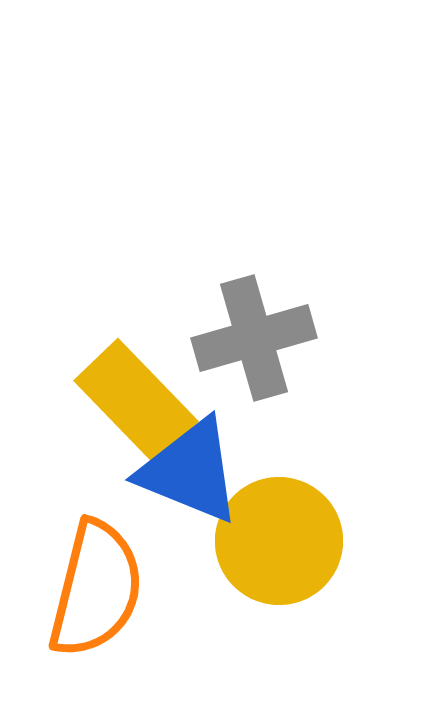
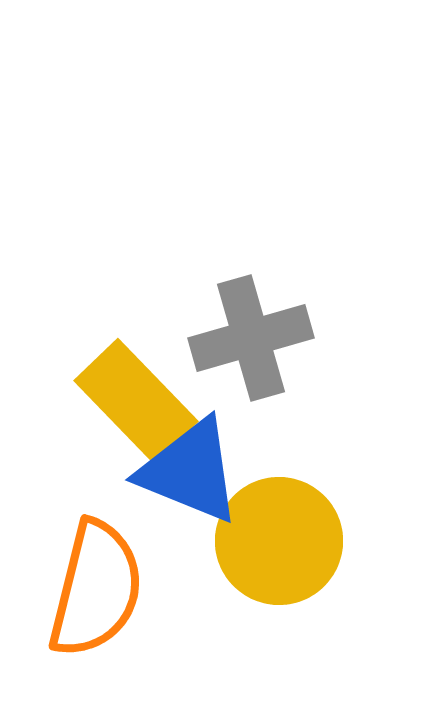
gray cross: moved 3 px left
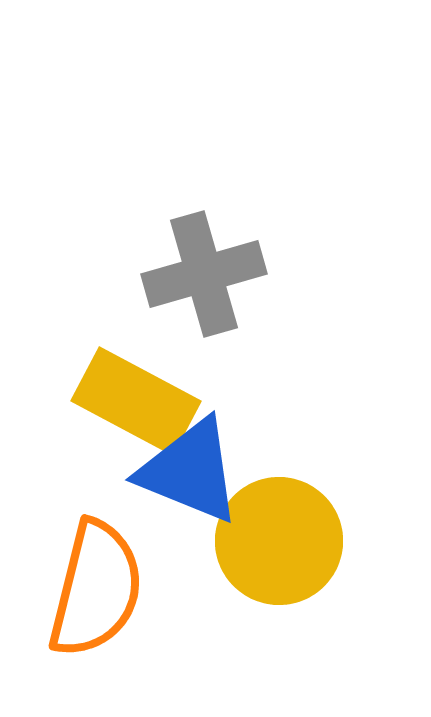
gray cross: moved 47 px left, 64 px up
yellow rectangle: rotated 18 degrees counterclockwise
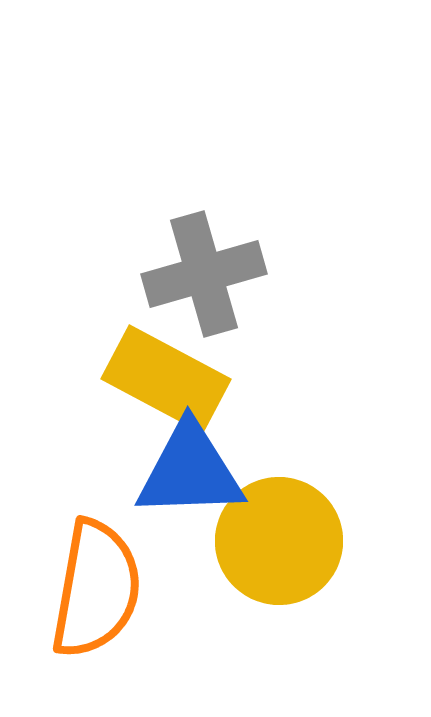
yellow rectangle: moved 30 px right, 22 px up
blue triangle: rotated 24 degrees counterclockwise
orange semicircle: rotated 4 degrees counterclockwise
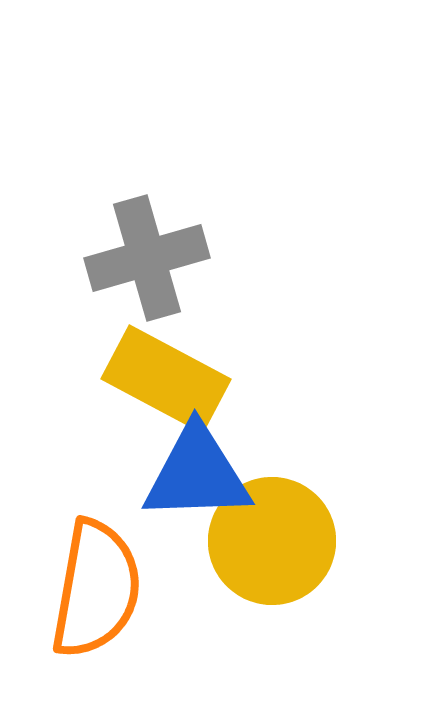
gray cross: moved 57 px left, 16 px up
blue triangle: moved 7 px right, 3 px down
yellow circle: moved 7 px left
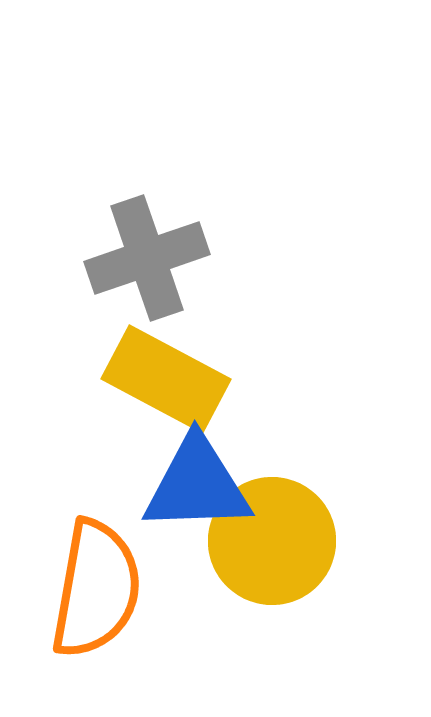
gray cross: rotated 3 degrees counterclockwise
blue triangle: moved 11 px down
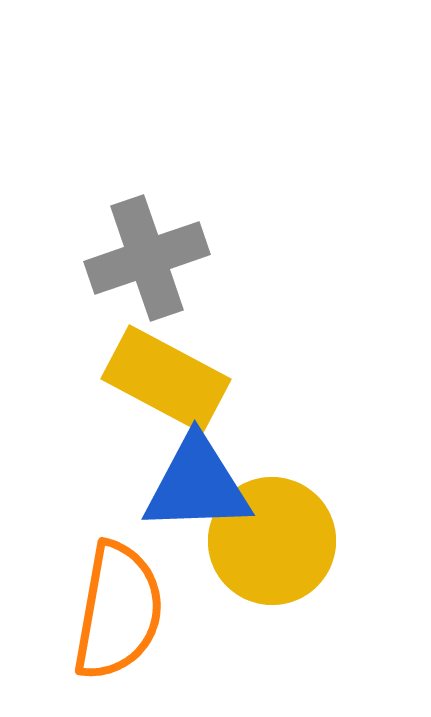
orange semicircle: moved 22 px right, 22 px down
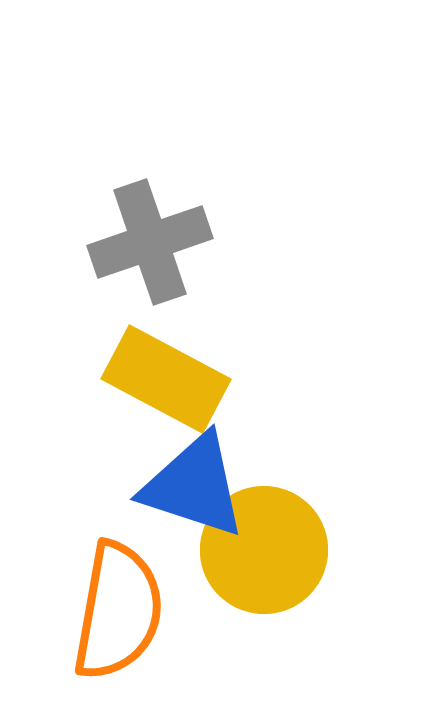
gray cross: moved 3 px right, 16 px up
blue triangle: moved 3 px left, 1 px down; rotated 20 degrees clockwise
yellow circle: moved 8 px left, 9 px down
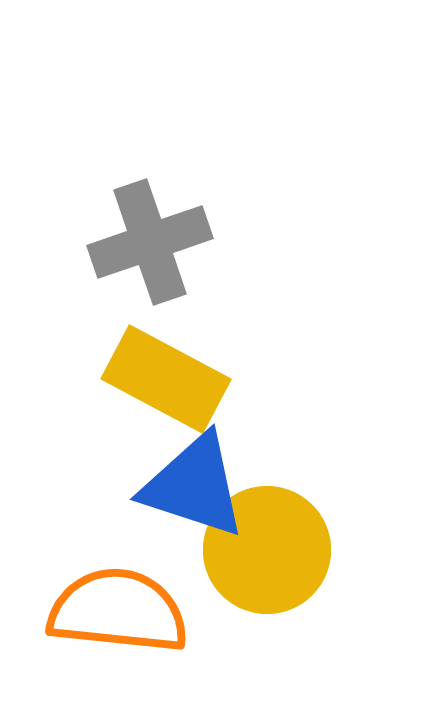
yellow circle: moved 3 px right
orange semicircle: rotated 94 degrees counterclockwise
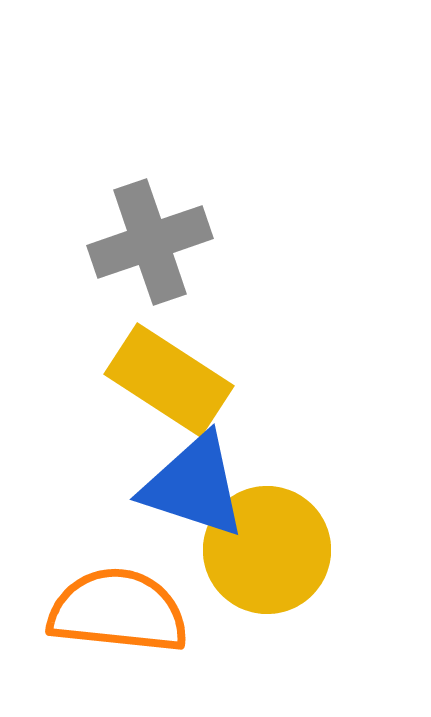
yellow rectangle: moved 3 px right, 1 px down; rotated 5 degrees clockwise
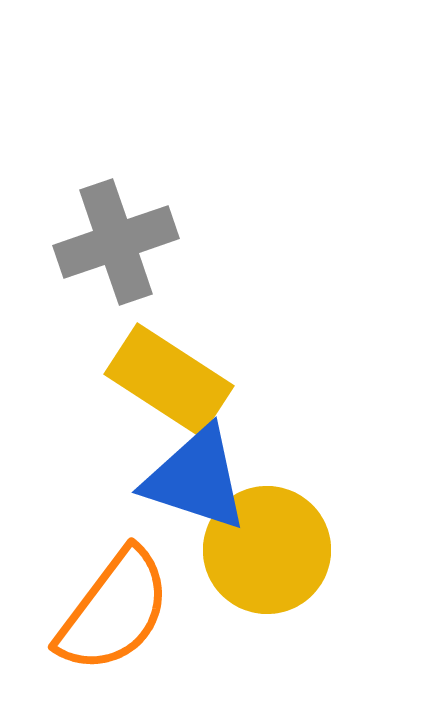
gray cross: moved 34 px left
blue triangle: moved 2 px right, 7 px up
orange semicircle: moved 4 px left; rotated 121 degrees clockwise
